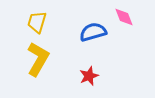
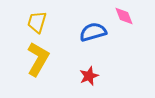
pink diamond: moved 1 px up
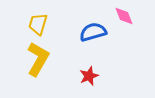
yellow trapezoid: moved 1 px right, 2 px down
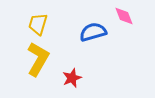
red star: moved 17 px left, 2 px down
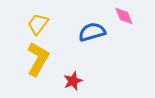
yellow trapezoid: rotated 20 degrees clockwise
blue semicircle: moved 1 px left
red star: moved 1 px right, 3 px down
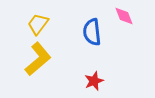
blue semicircle: rotated 80 degrees counterclockwise
yellow L-shape: rotated 20 degrees clockwise
red star: moved 21 px right
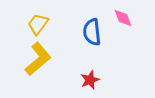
pink diamond: moved 1 px left, 2 px down
red star: moved 4 px left, 1 px up
